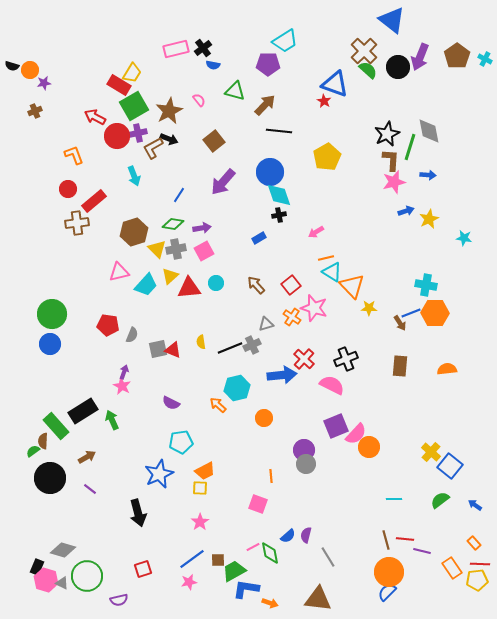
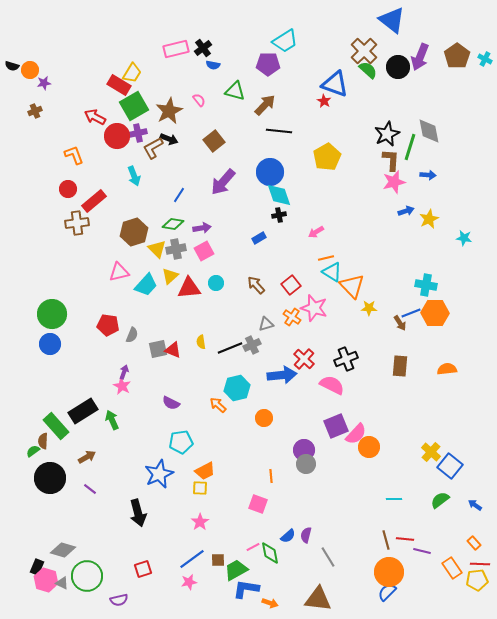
green trapezoid at (234, 571): moved 2 px right, 1 px up
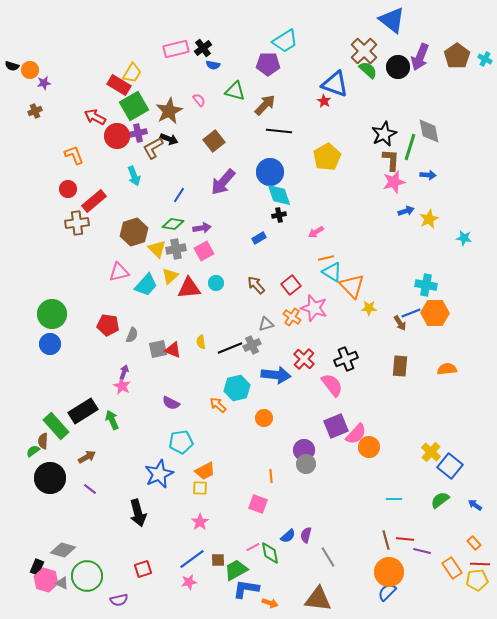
black star at (387, 134): moved 3 px left
blue arrow at (282, 375): moved 6 px left; rotated 12 degrees clockwise
pink semicircle at (332, 385): rotated 25 degrees clockwise
